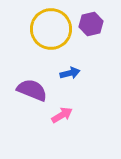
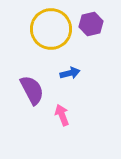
purple semicircle: rotated 40 degrees clockwise
pink arrow: rotated 80 degrees counterclockwise
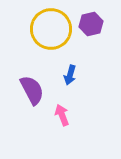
blue arrow: moved 2 px down; rotated 120 degrees clockwise
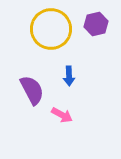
purple hexagon: moved 5 px right
blue arrow: moved 1 px left, 1 px down; rotated 18 degrees counterclockwise
pink arrow: rotated 140 degrees clockwise
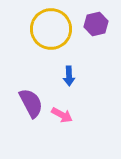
purple semicircle: moved 1 px left, 13 px down
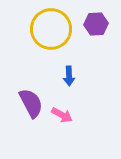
purple hexagon: rotated 10 degrees clockwise
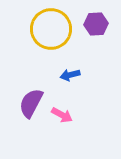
blue arrow: moved 1 px right, 1 px up; rotated 78 degrees clockwise
purple semicircle: rotated 124 degrees counterclockwise
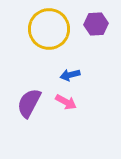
yellow circle: moved 2 px left
purple semicircle: moved 2 px left
pink arrow: moved 4 px right, 13 px up
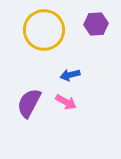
yellow circle: moved 5 px left, 1 px down
